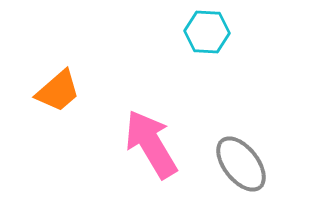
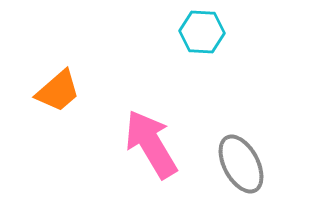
cyan hexagon: moved 5 px left
gray ellipse: rotated 10 degrees clockwise
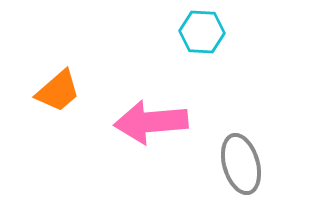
pink arrow: moved 22 px up; rotated 64 degrees counterclockwise
gray ellipse: rotated 12 degrees clockwise
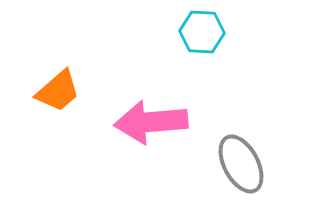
gray ellipse: rotated 12 degrees counterclockwise
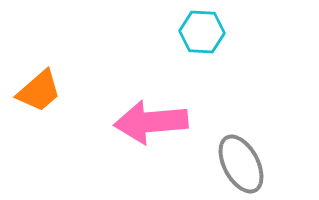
orange trapezoid: moved 19 px left
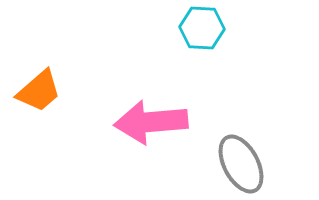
cyan hexagon: moved 4 px up
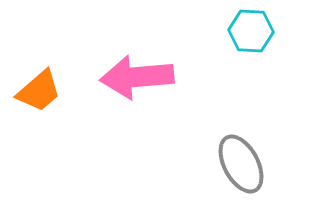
cyan hexagon: moved 49 px right, 3 px down
pink arrow: moved 14 px left, 45 px up
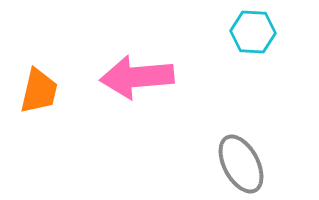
cyan hexagon: moved 2 px right, 1 px down
orange trapezoid: rotated 36 degrees counterclockwise
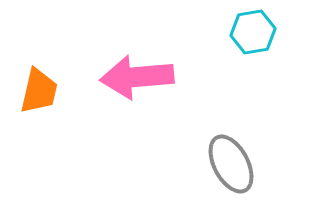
cyan hexagon: rotated 12 degrees counterclockwise
gray ellipse: moved 10 px left
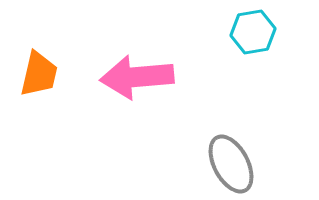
orange trapezoid: moved 17 px up
